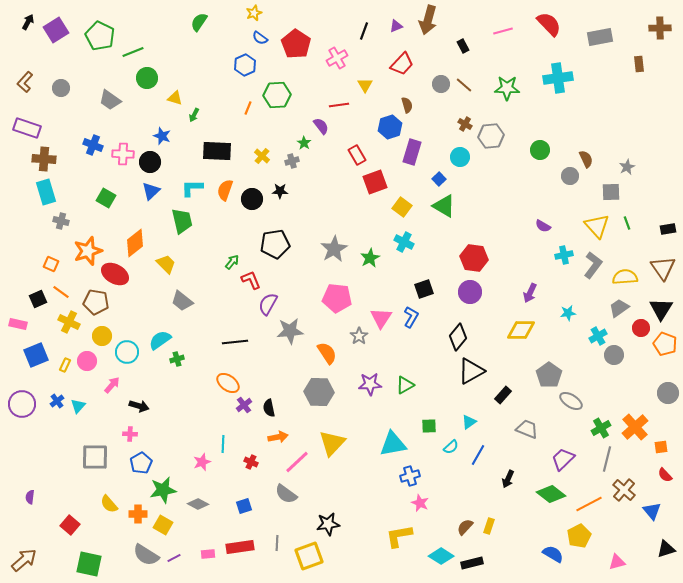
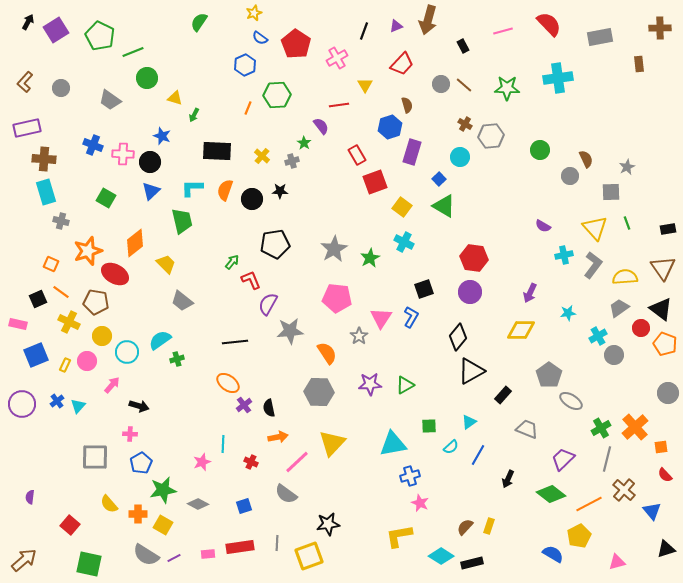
purple rectangle at (27, 128): rotated 32 degrees counterclockwise
yellow triangle at (597, 226): moved 2 px left, 2 px down
black triangle at (661, 309): rotated 25 degrees counterclockwise
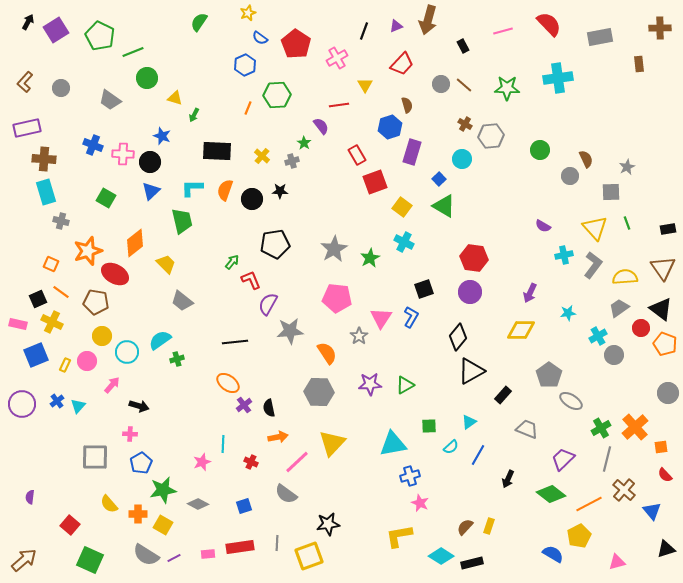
yellow star at (254, 13): moved 6 px left
cyan circle at (460, 157): moved 2 px right, 2 px down
yellow cross at (69, 322): moved 17 px left
green square at (89, 564): moved 1 px right, 4 px up; rotated 12 degrees clockwise
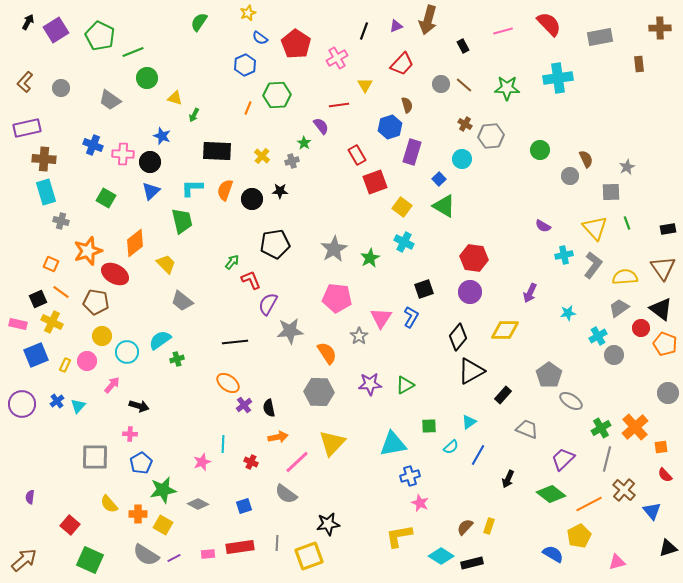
yellow diamond at (521, 330): moved 16 px left
black triangle at (666, 549): moved 2 px right, 1 px up
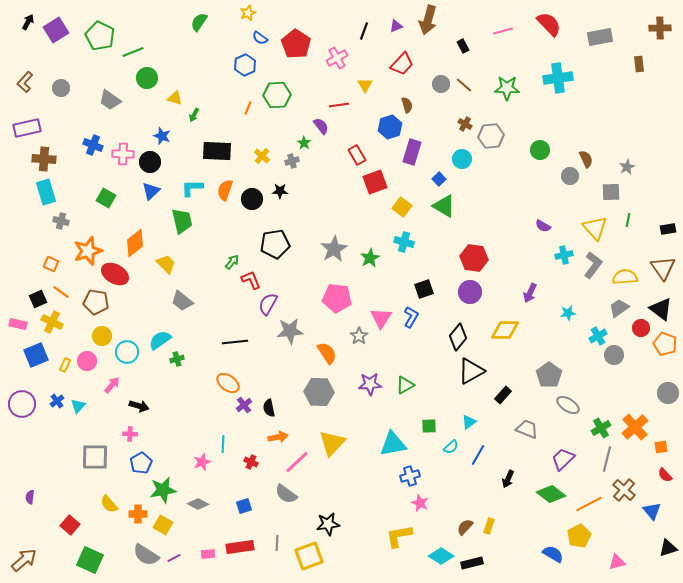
green line at (627, 223): moved 1 px right, 3 px up; rotated 32 degrees clockwise
cyan cross at (404, 242): rotated 12 degrees counterclockwise
gray ellipse at (571, 401): moved 3 px left, 4 px down
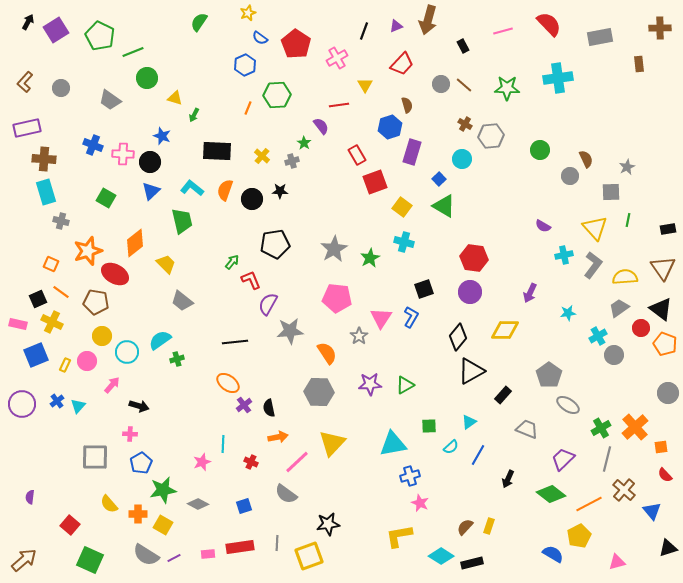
cyan L-shape at (192, 188): rotated 40 degrees clockwise
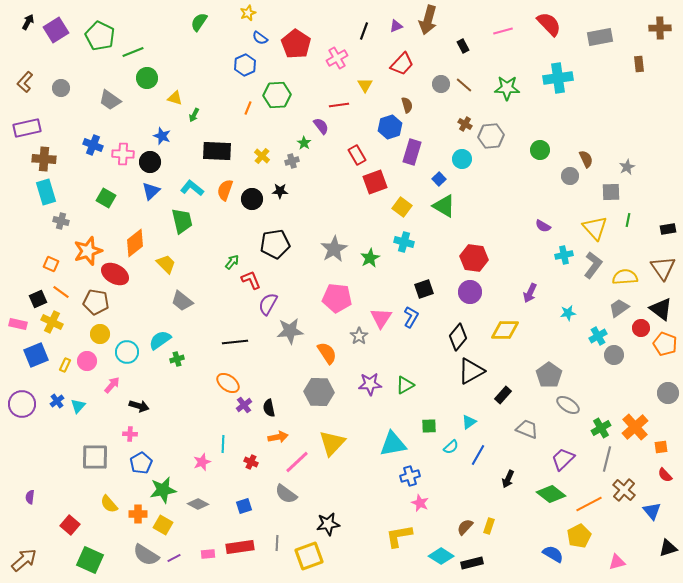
yellow circle at (102, 336): moved 2 px left, 2 px up
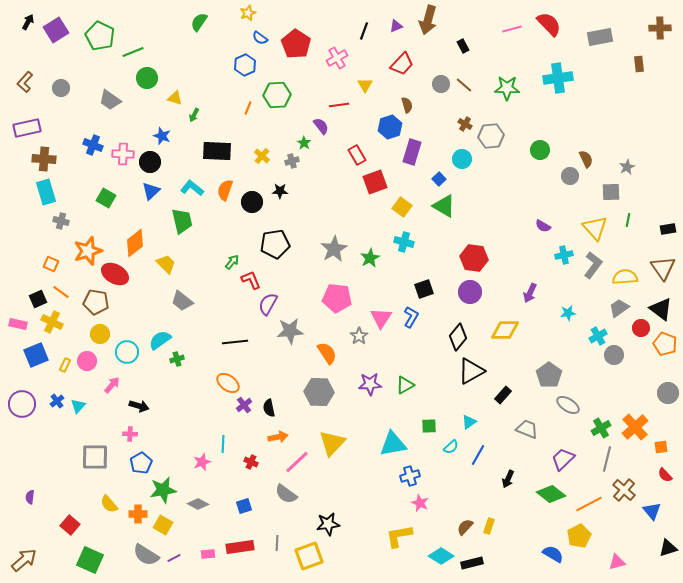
pink line at (503, 31): moved 9 px right, 2 px up
black circle at (252, 199): moved 3 px down
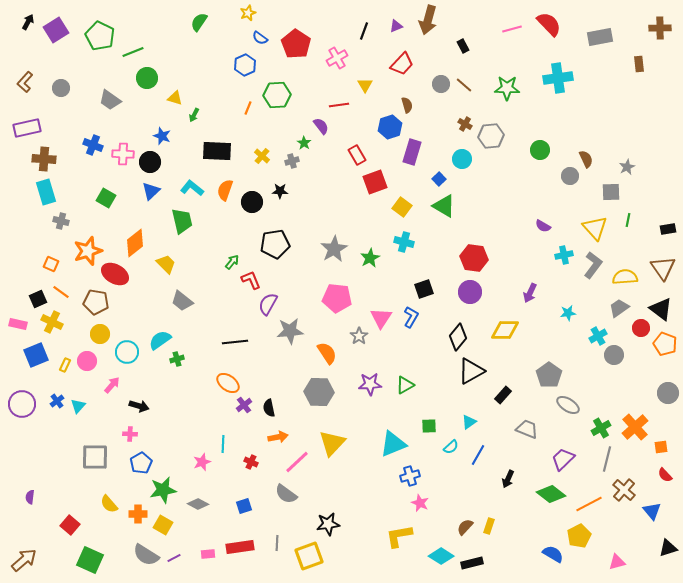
cyan triangle at (393, 444): rotated 12 degrees counterclockwise
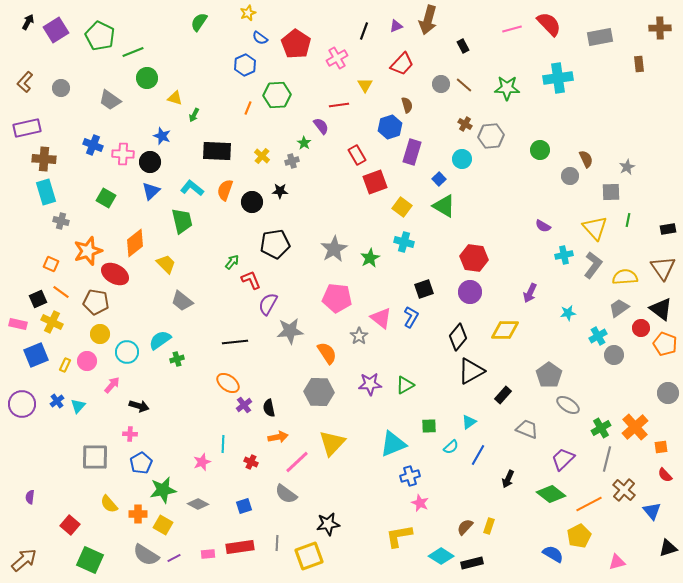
pink triangle at (381, 318): rotated 25 degrees counterclockwise
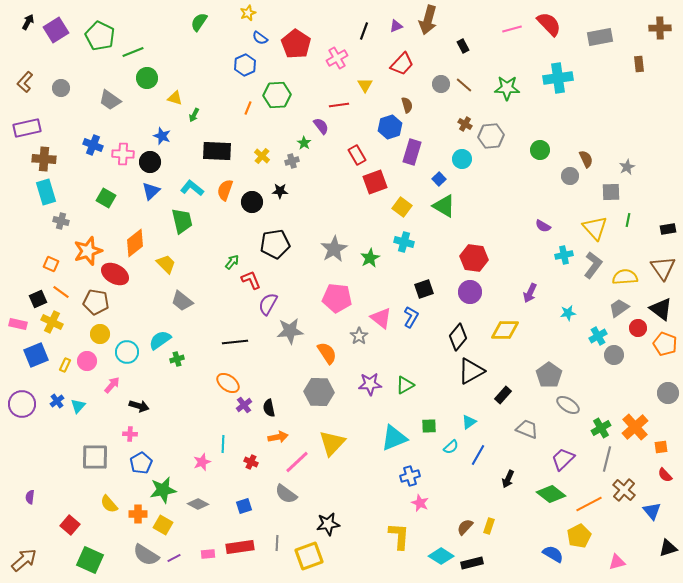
red circle at (641, 328): moved 3 px left
cyan triangle at (393, 444): moved 1 px right, 6 px up
yellow L-shape at (399, 536): rotated 104 degrees clockwise
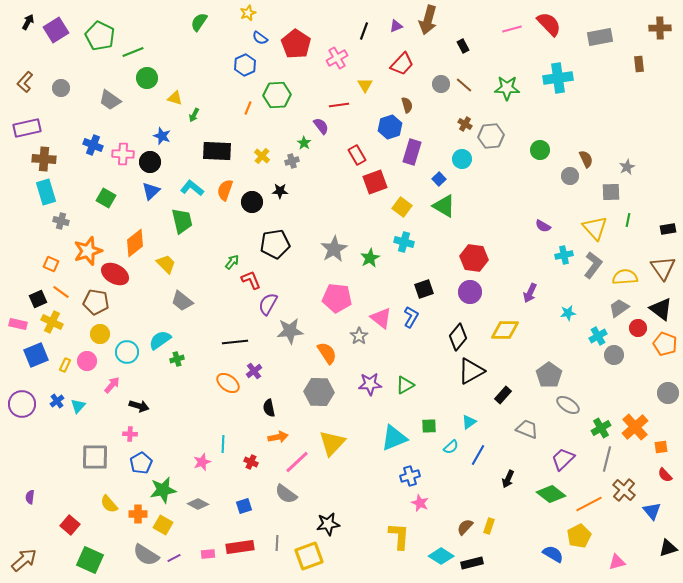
purple cross at (244, 405): moved 10 px right, 34 px up
